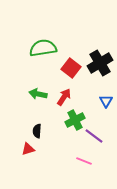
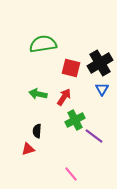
green semicircle: moved 4 px up
red square: rotated 24 degrees counterclockwise
blue triangle: moved 4 px left, 12 px up
pink line: moved 13 px left, 13 px down; rotated 28 degrees clockwise
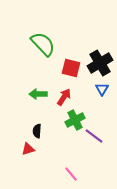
green semicircle: rotated 56 degrees clockwise
green arrow: rotated 12 degrees counterclockwise
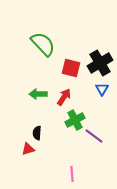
black semicircle: moved 2 px down
pink line: moved 1 px right; rotated 35 degrees clockwise
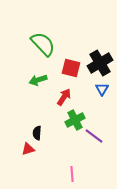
green arrow: moved 14 px up; rotated 18 degrees counterclockwise
